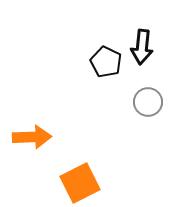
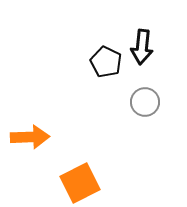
gray circle: moved 3 px left
orange arrow: moved 2 px left
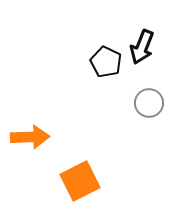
black arrow: rotated 16 degrees clockwise
gray circle: moved 4 px right, 1 px down
orange square: moved 2 px up
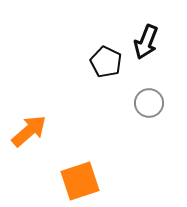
black arrow: moved 4 px right, 5 px up
orange arrow: moved 1 px left, 6 px up; rotated 39 degrees counterclockwise
orange square: rotated 9 degrees clockwise
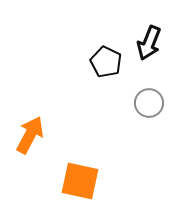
black arrow: moved 3 px right, 1 px down
orange arrow: moved 1 px right, 4 px down; rotated 21 degrees counterclockwise
orange square: rotated 30 degrees clockwise
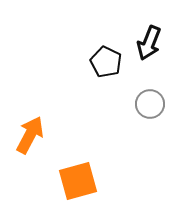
gray circle: moved 1 px right, 1 px down
orange square: moved 2 px left; rotated 27 degrees counterclockwise
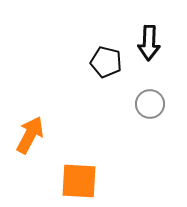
black arrow: rotated 20 degrees counterclockwise
black pentagon: rotated 12 degrees counterclockwise
orange square: moved 1 px right; rotated 18 degrees clockwise
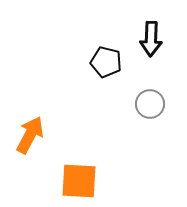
black arrow: moved 2 px right, 4 px up
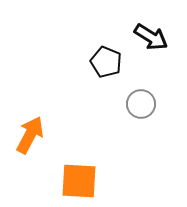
black arrow: moved 2 px up; rotated 60 degrees counterclockwise
black pentagon: rotated 8 degrees clockwise
gray circle: moved 9 px left
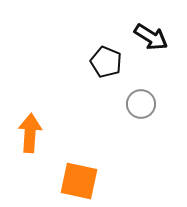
orange arrow: moved 2 px up; rotated 24 degrees counterclockwise
orange square: rotated 9 degrees clockwise
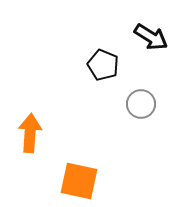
black pentagon: moved 3 px left, 3 px down
